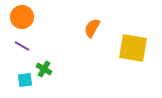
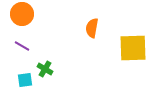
orange circle: moved 3 px up
orange semicircle: rotated 18 degrees counterclockwise
yellow square: rotated 12 degrees counterclockwise
green cross: moved 1 px right
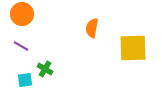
purple line: moved 1 px left
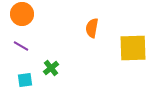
green cross: moved 6 px right, 1 px up; rotated 21 degrees clockwise
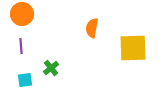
purple line: rotated 56 degrees clockwise
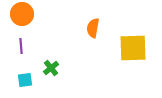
orange semicircle: moved 1 px right
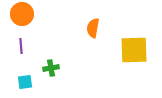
yellow square: moved 1 px right, 2 px down
green cross: rotated 28 degrees clockwise
cyan square: moved 2 px down
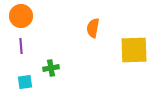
orange circle: moved 1 px left, 2 px down
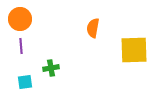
orange circle: moved 1 px left, 3 px down
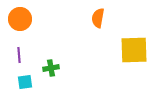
orange semicircle: moved 5 px right, 10 px up
purple line: moved 2 px left, 9 px down
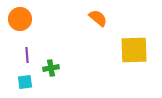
orange semicircle: rotated 120 degrees clockwise
purple line: moved 8 px right
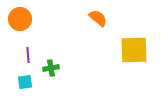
purple line: moved 1 px right
